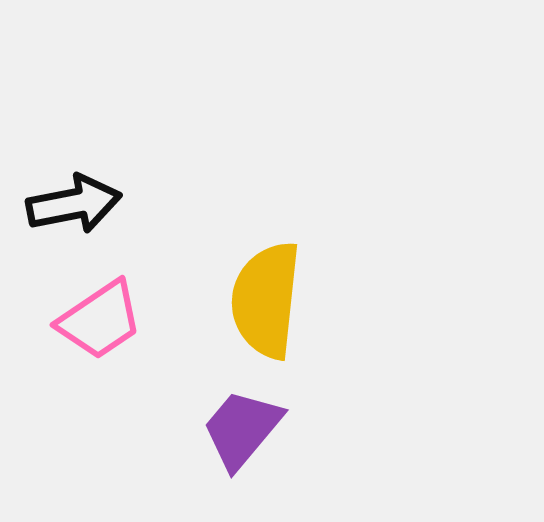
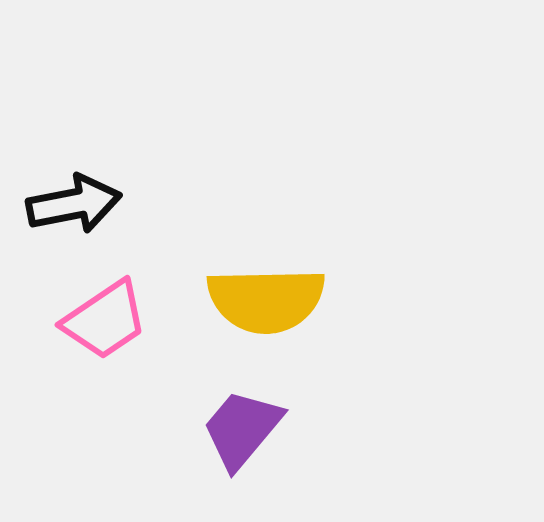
yellow semicircle: rotated 97 degrees counterclockwise
pink trapezoid: moved 5 px right
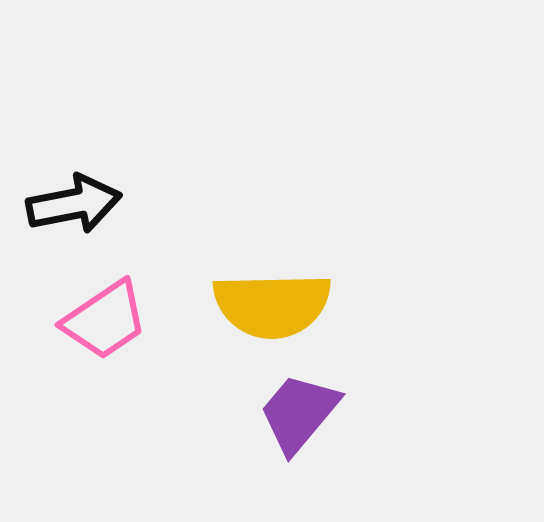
yellow semicircle: moved 6 px right, 5 px down
purple trapezoid: moved 57 px right, 16 px up
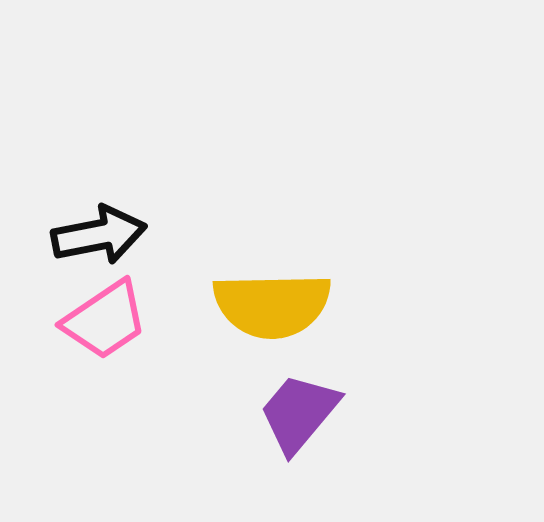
black arrow: moved 25 px right, 31 px down
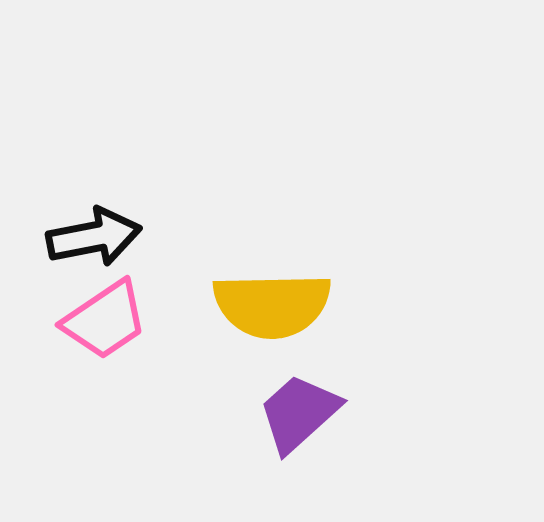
black arrow: moved 5 px left, 2 px down
purple trapezoid: rotated 8 degrees clockwise
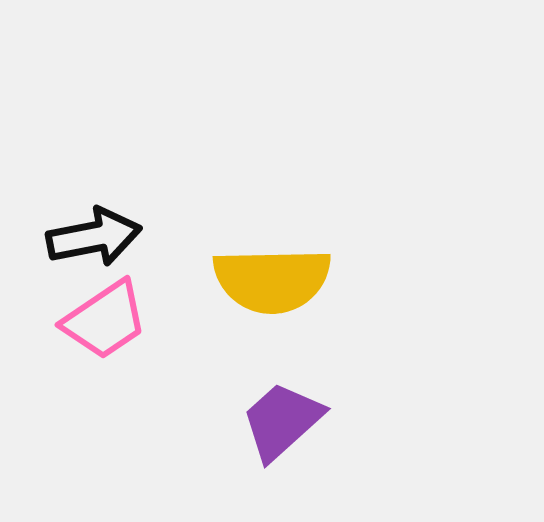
yellow semicircle: moved 25 px up
purple trapezoid: moved 17 px left, 8 px down
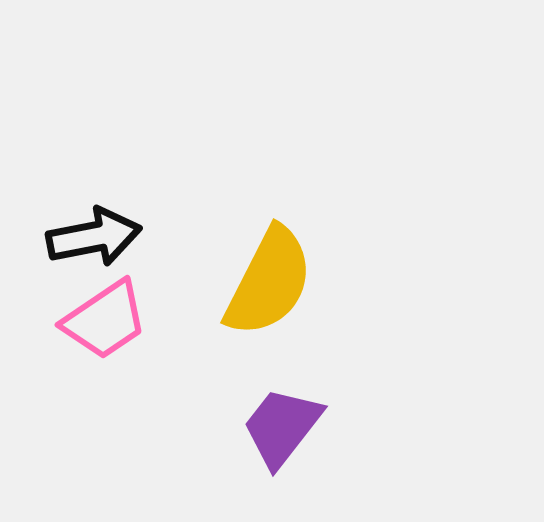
yellow semicircle: moved 3 px left, 2 px down; rotated 62 degrees counterclockwise
purple trapezoid: moved 6 px down; rotated 10 degrees counterclockwise
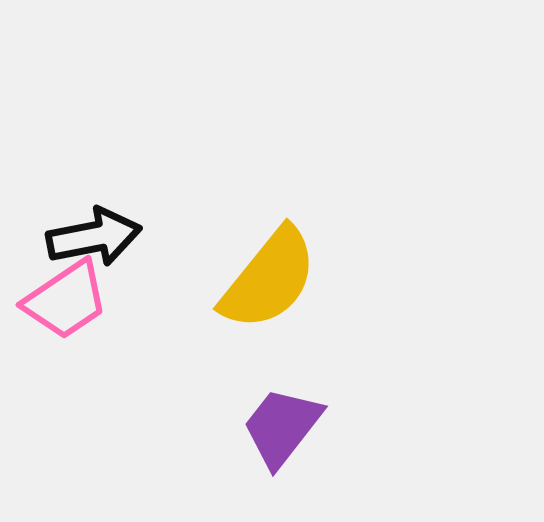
yellow semicircle: moved 3 px up; rotated 12 degrees clockwise
pink trapezoid: moved 39 px left, 20 px up
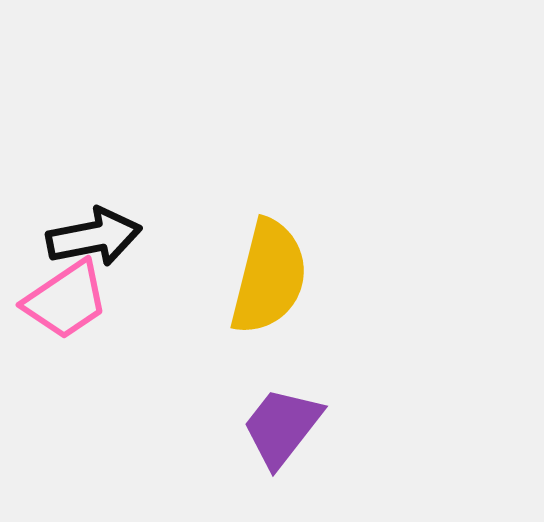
yellow semicircle: moved 2 px up; rotated 25 degrees counterclockwise
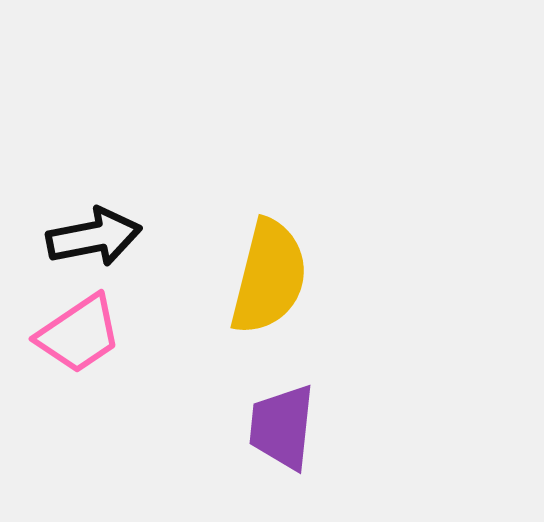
pink trapezoid: moved 13 px right, 34 px down
purple trapezoid: rotated 32 degrees counterclockwise
